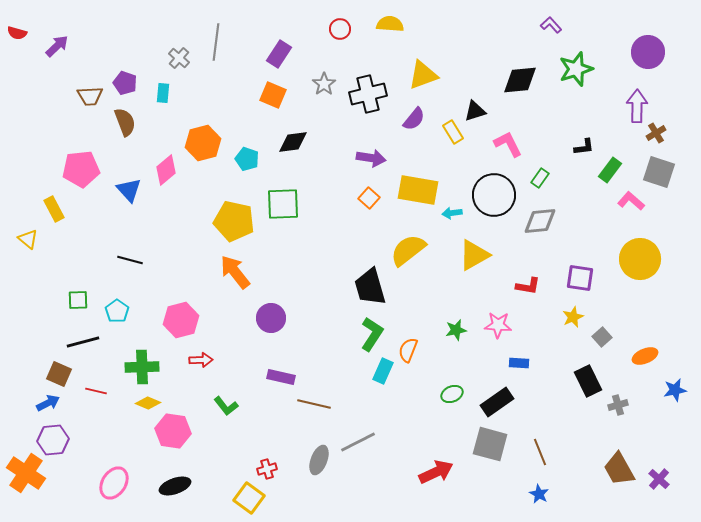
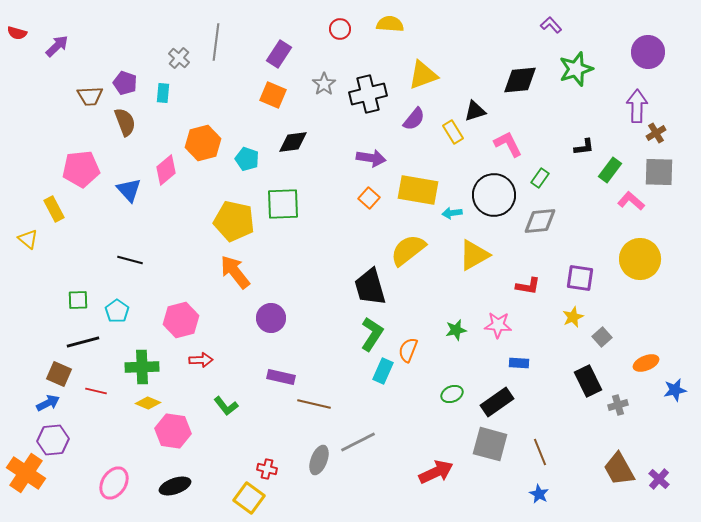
gray square at (659, 172): rotated 16 degrees counterclockwise
orange ellipse at (645, 356): moved 1 px right, 7 px down
red cross at (267, 469): rotated 30 degrees clockwise
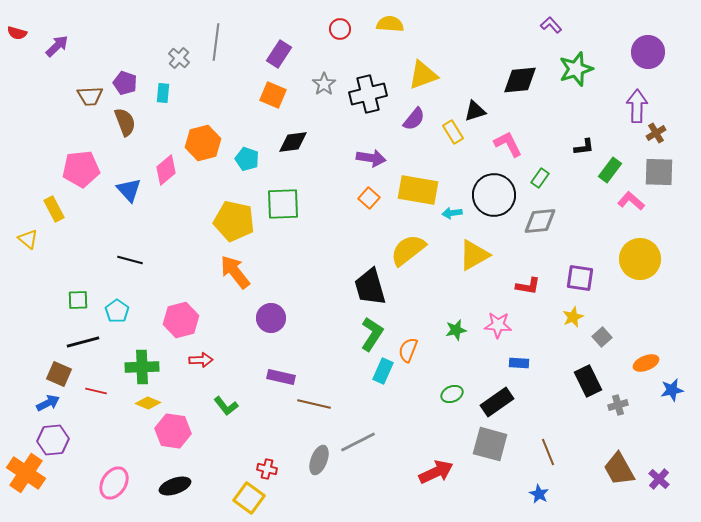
blue star at (675, 390): moved 3 px left
brown line at (540, 452): moved 8 px right
